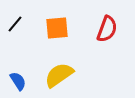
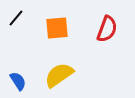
black line: moved 1 px right, 6 px up
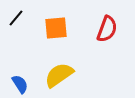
orange square: moved 1 px left
blue semicircle: moved 2 px right, 3 px down
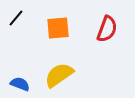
orange square: moved 2 px right
blue semicircle: rotated 36 degrees counterclockwise
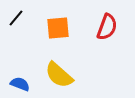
red semicircle: moved 2 px up
yellow semicircle: rotated 104 degrees counterclockwise
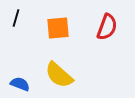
black line: rotated 24 degrees counterclockwise
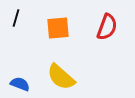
yellow semicircle: moved 2 px right, 2 px down
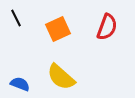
black line: rotated 42 degrees counterclockwise
orange square: moved 1 px down; rotated 20 degrees counterclockwise
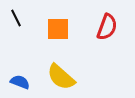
orange square: rotated 25 degrees clockwise
blue semicircle: moved 2 px up
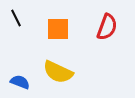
yellow semicircle: moved 3 px left, 5 px up; rotated 16 degrees counterclockwise
